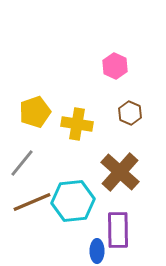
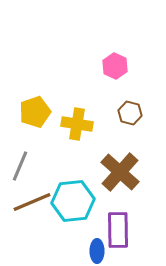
brown hexagon: rotated 10 degrees counterclockwise
gray line: moved 2 px left, 3 px down; rotated 16 degrees counterclockwise
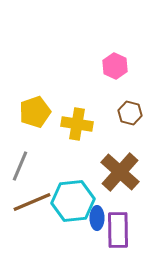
blue ellipse: moved 33 px up
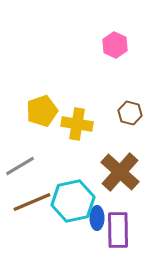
pink hexagon: moved 21 px up
yellow pentagon: moved 7 px right, 1 px up
gray line: rotated 36 degrees clockwise
cyan hexagon: rotated 6 degrees counterclockwise
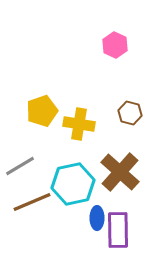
yellow cross: moved 2 px right
cyan hexagon: moved 17 px up
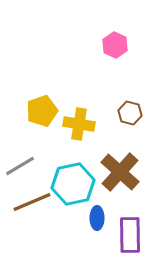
purple rectangle: moved 12 px right, 5 px down
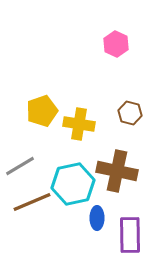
pink hexagon: moved 1 px right, 1 px up
brown cross: moved 3 px left, 1 px up; rotated 30 degrees counterclockwise
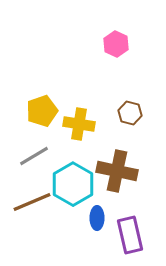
gray line: moved 14 px right, 10 px up
cyan hexagon: rotated 18 degrees counterclockwise
purple rectangle: rotated 12 degrees counterclockwise
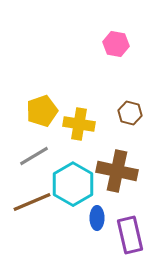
pink hexagon: rotated 15 degrees counterclockwise
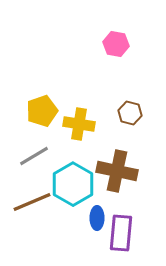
purple rectangle: moved 9 px left, 2 px up; rotated 18 degrees clockwise
